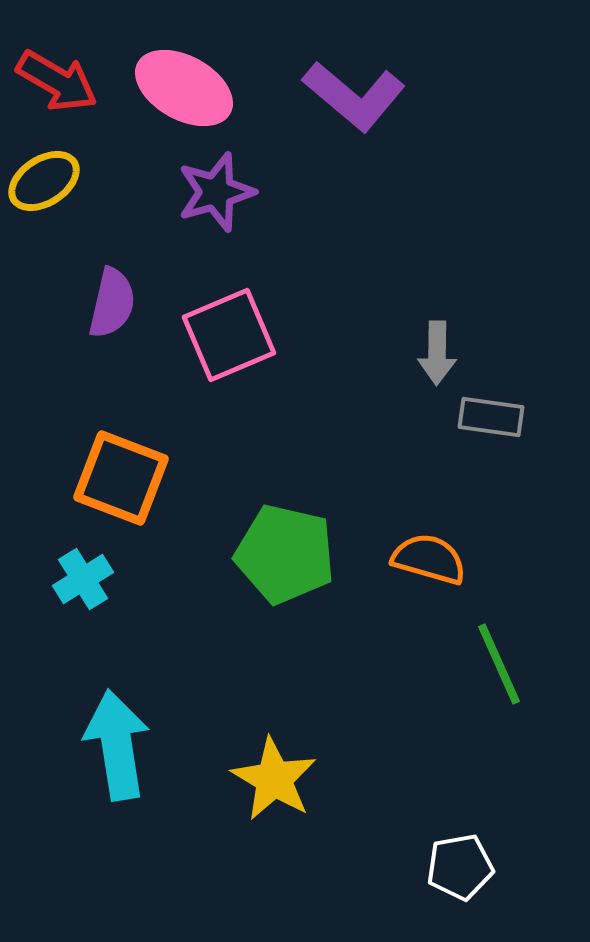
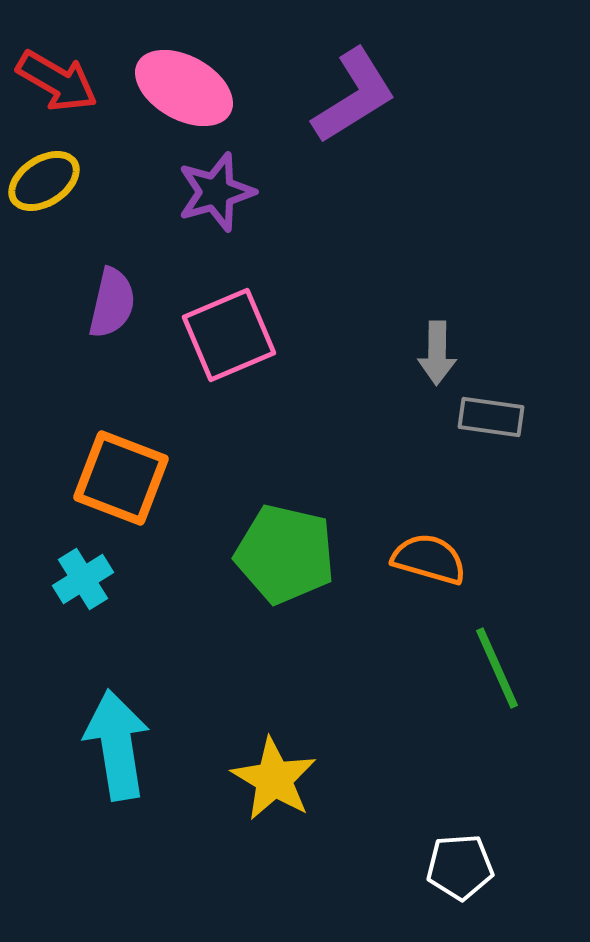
purple L-shape: rotated 72 degrees counterclockwise
green line: moved 2 px left, 4 px down
white pentagon: rotated 6 degrees clockwise
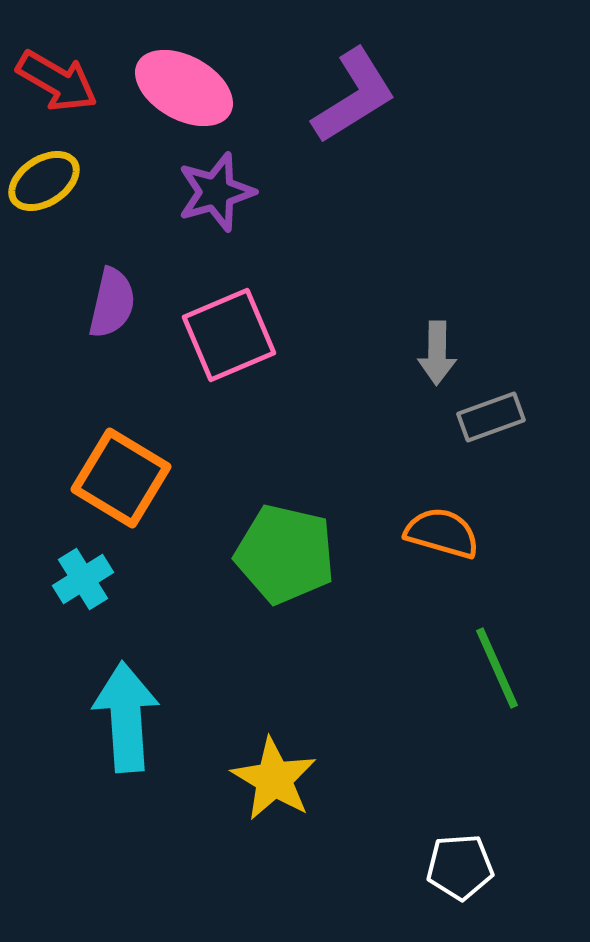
gray rectangle: rotated 28 degrees counterclockwise
orange square: rotated 10 degrees clockwise
orange semicircle: moved 13 px right, 26 px up
cyan arrow: moved 9 px right, 28 px up; rotated 5 degrees clockwise
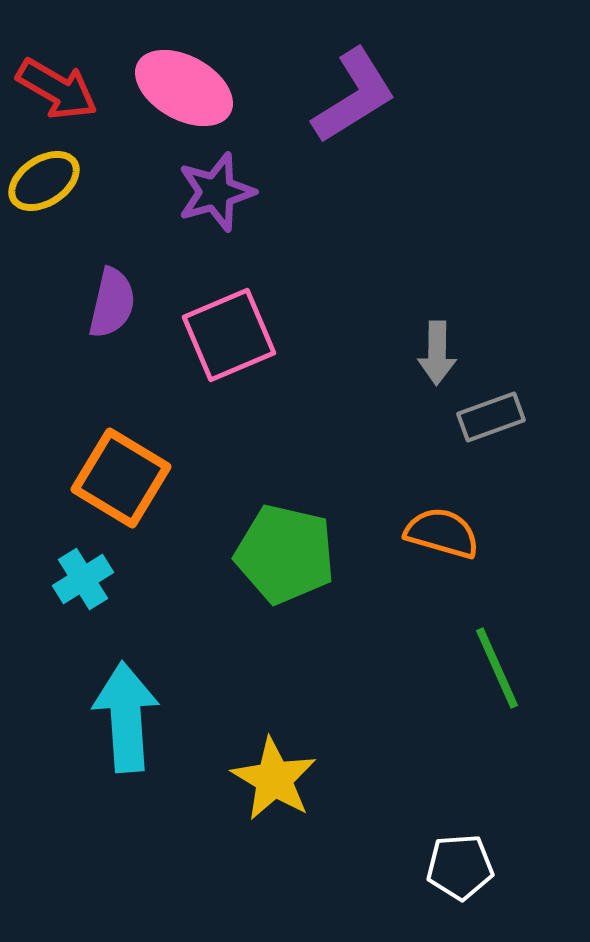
red arrow: moved 8 px down
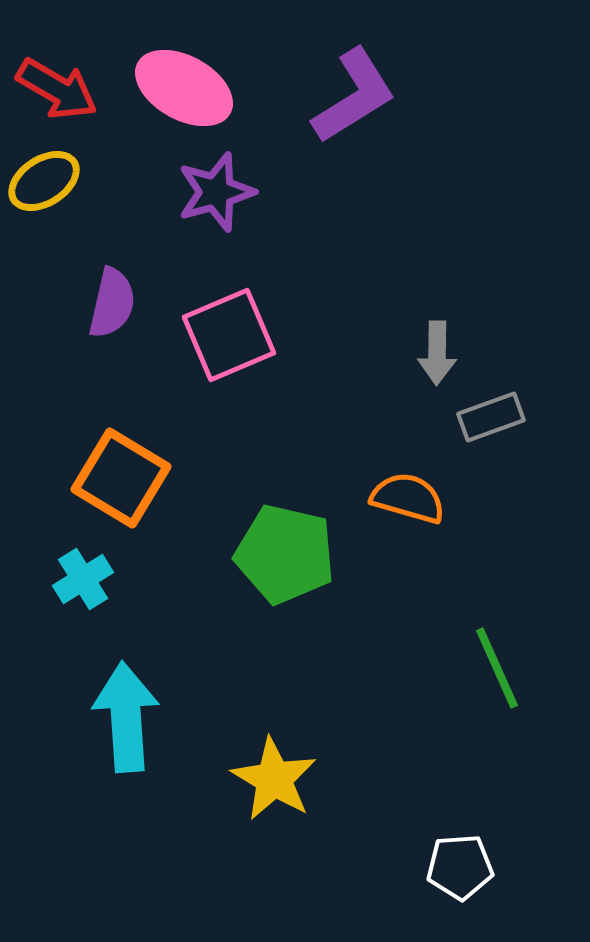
orange semicircle: moved 34 px left, 35 px up
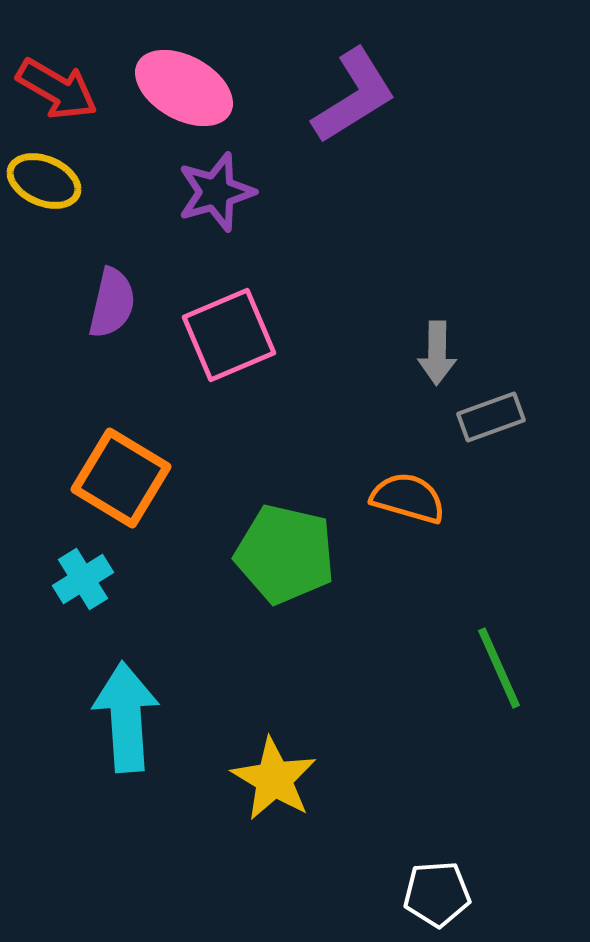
yellow ellipse: rotated 56 degrees clockwise
green line: moved 2 px right
white pentagon: moved 23 px left, 27 px down
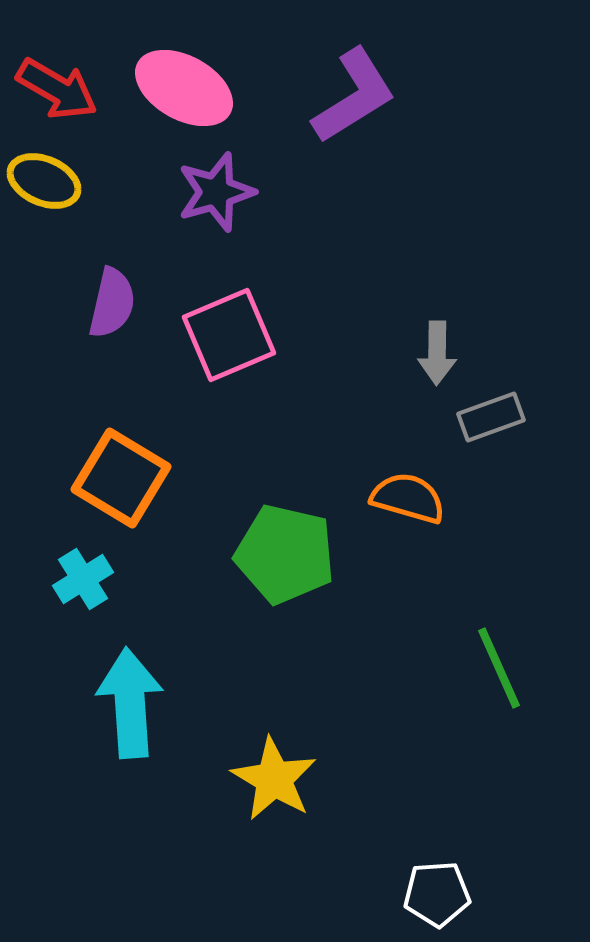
cyan arrow: moved 4 px right, 14 px up
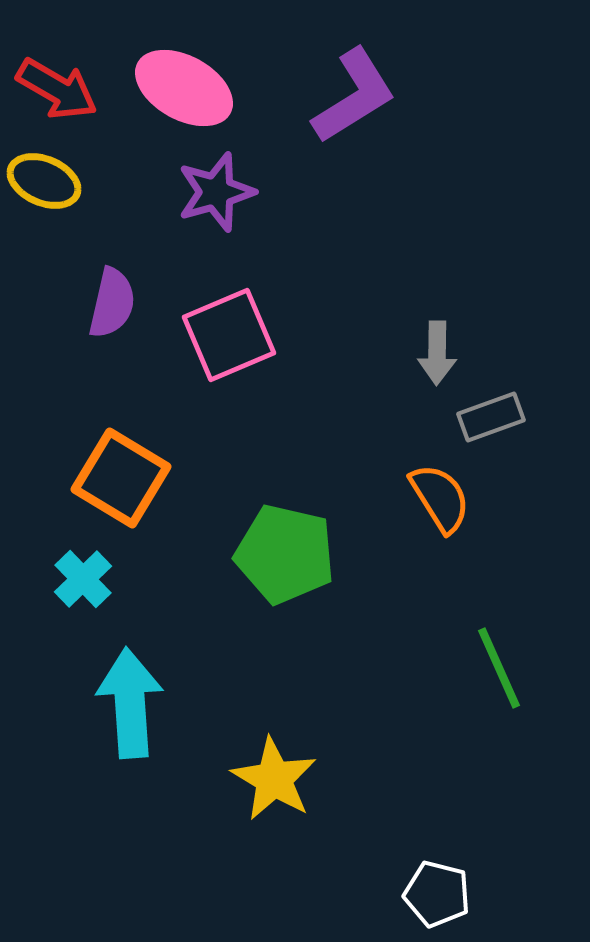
orange semicircle: moved 32 px right; rotated 42 degrees clockwise
cyan cross: rotated 12 degrees counterclockwise
white pentagon: rotated 18 degrees clockwise
